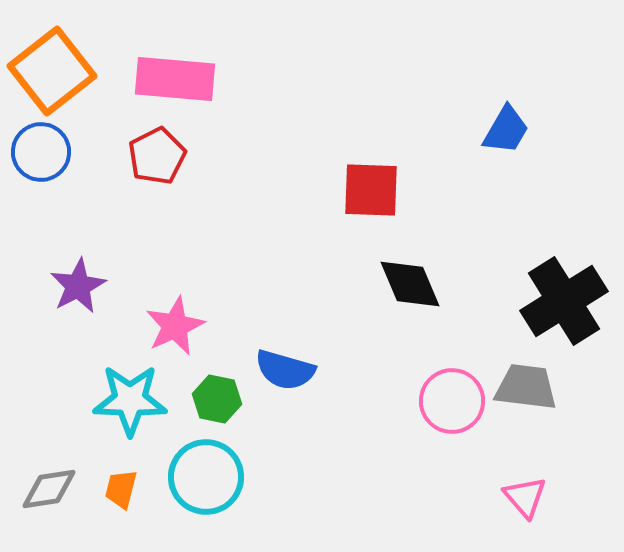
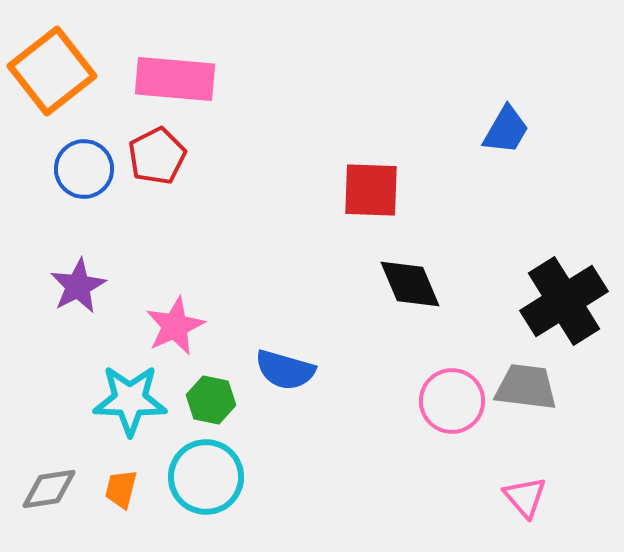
blue circle: moved 43 px right, 17 px down
green hexagon: moved 6 px left, 1 px down
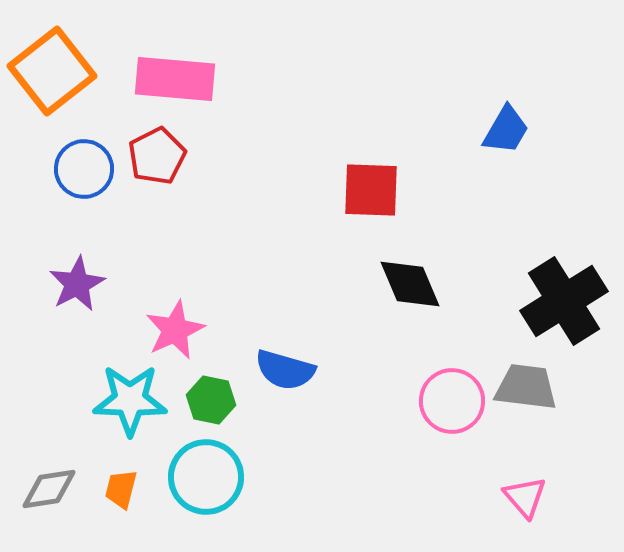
purple star: moved 1 px left, 2 px up
pink star: moved 4 px down
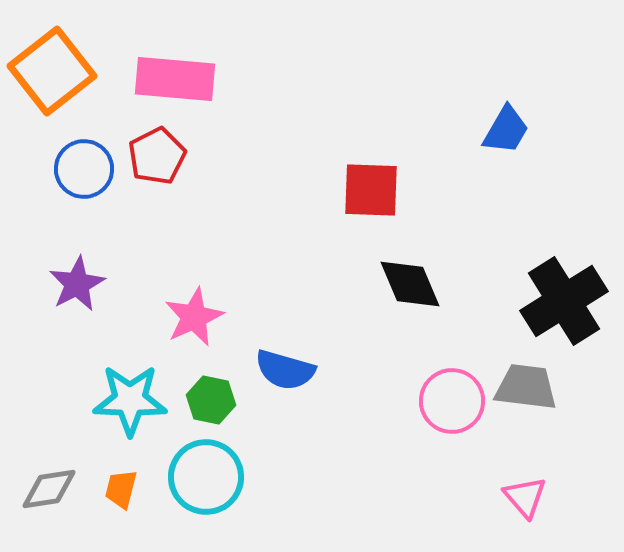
pink star: moved 19 px right, 13 px up
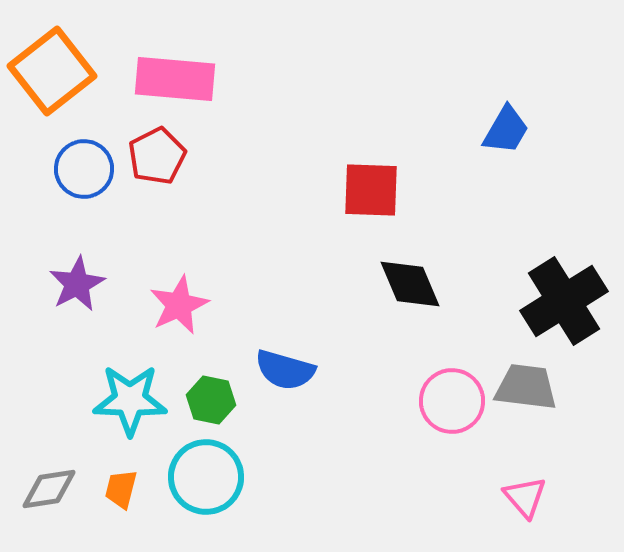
pink star: moved 15 px left, 12 px up
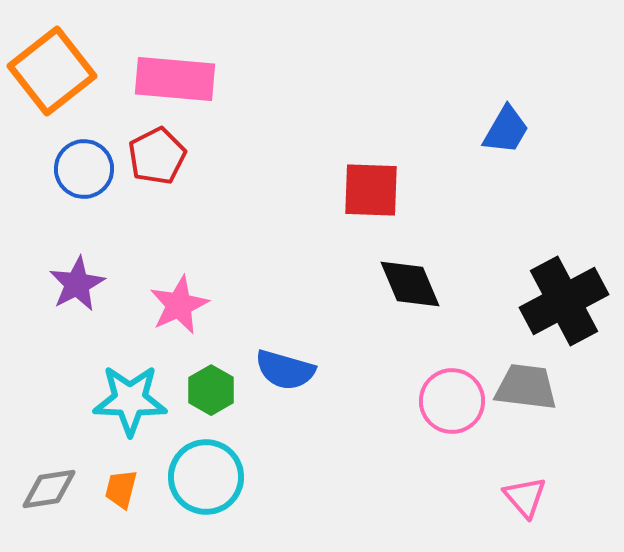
black cross: rotated 4 degrees clockwise
green hexagon: moved 10 px up; rotated 18 degrees clockwise
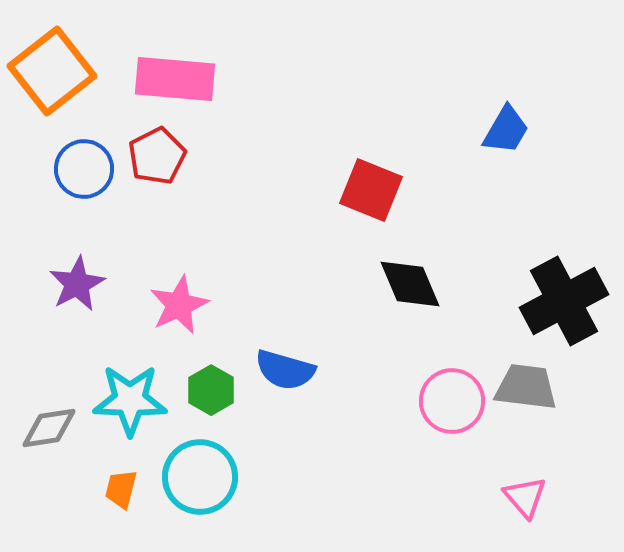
red square: rotated 20 degrees clockwise
cyan circle: moved 6 px left
gray diamond: moved 61 px up
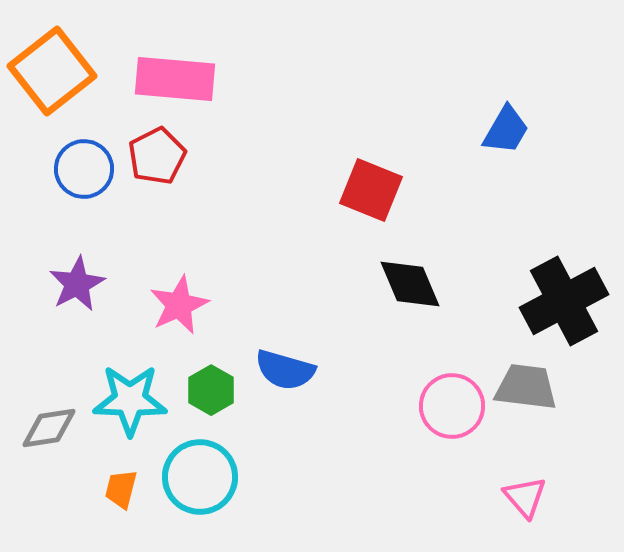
pink circle: moved 5 px down
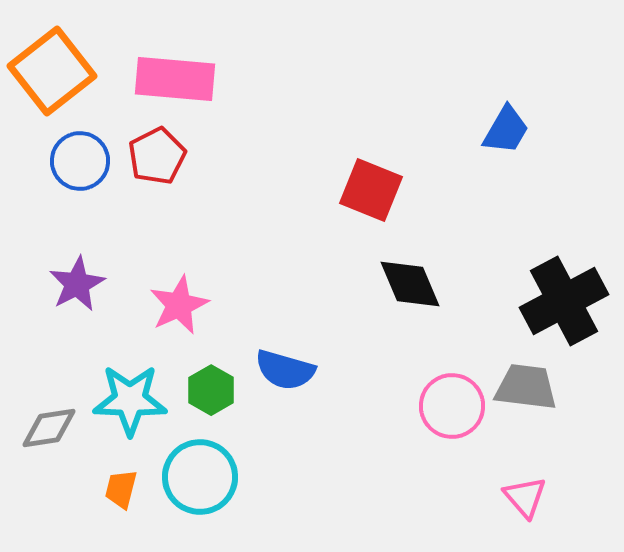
blue circle: moved 4 px left, 8 px up
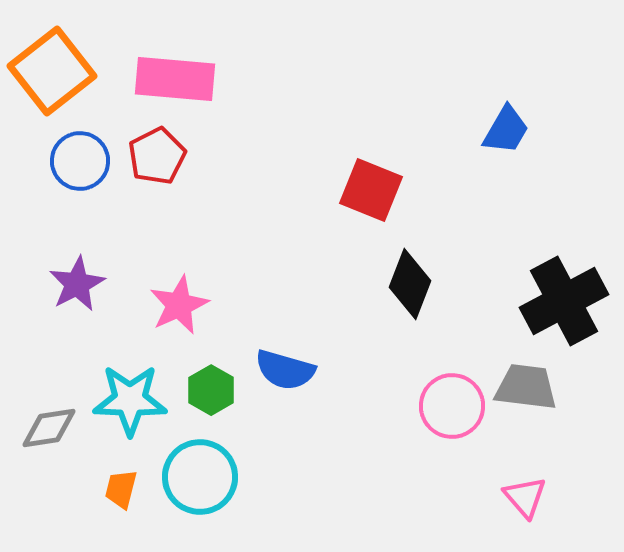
black diamond: rotated 44 degrees clockwise
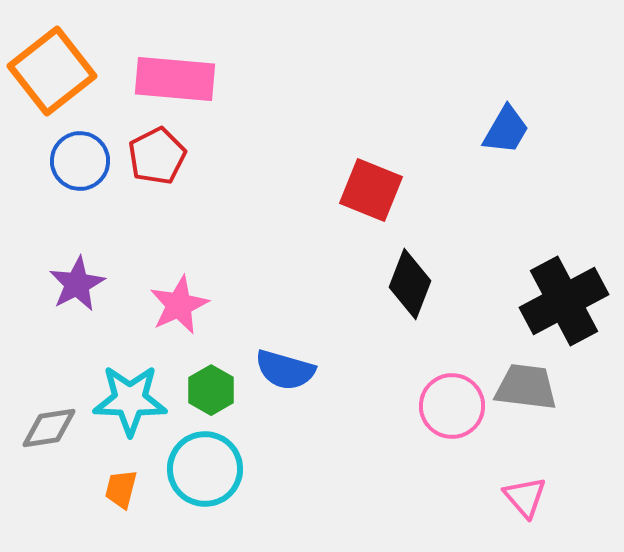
cyan circle: moved 5 px right, 8 px up
